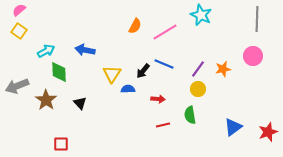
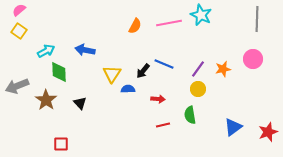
pink line: moved 4 px right, 9 px up; rotated 20 degrees clockwise
pink circle: moved 3 px down
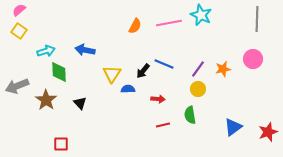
cyan arrow: rotated 12 degrees clockwise
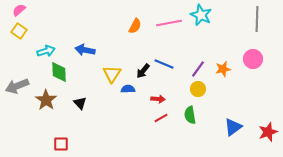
red line: moved 2 px left, 7 px up; rotated 16 degrees counterclockwise
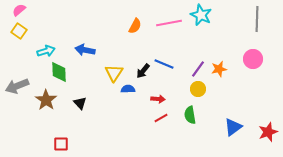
orange star: moved 4 px left
yellow triangle: moved 2 px right, 1 px up
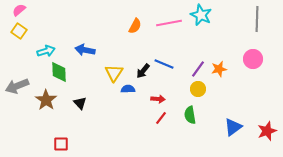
red line: rotated 24 degrees counterclockwise
red star: moved 1 px left, 1 px up
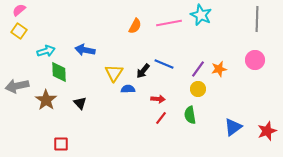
pink circle: moved 2 px right, 1 px down
gray arrow: rotated 10 degrees clockwise
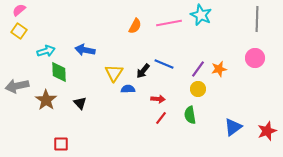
pink circle: moved 2 px up
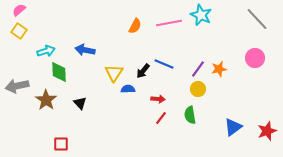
gray line: rotated 45 degrees counterclockwise
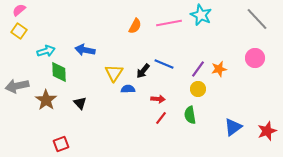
red square: rotated 21 degrees counterclockwise
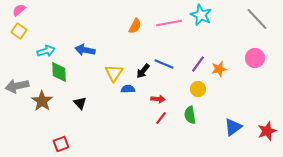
purple line: moved 5 px up
brown star: moved 4 px left, 1 px down
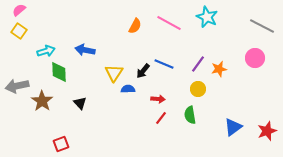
cyan star: moved 6 px right, 2 px down
gray line: moved 5 px right, 7 px down; rotated 20 degrees counterclockwise
pink line: rotated 40 degrees clockwise
